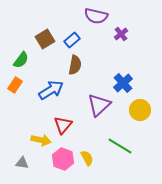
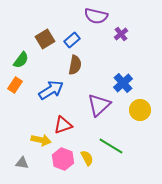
red triangle: rotated 30 degrees clockwise
green line: moved 9 px left
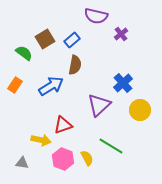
green semicircle: moved 3 px right, 7 px up; rotated 90 degrees counterclockwise
blue arrow: moved 4 px up
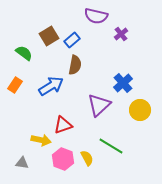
brown square: moved 4 px right, 3 px up
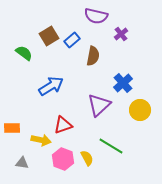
brown semicircle: moved 18 px right, 9 px up
orange rectangle: moved 3 px left, 43 px down; rotated 56 degrees clockwise
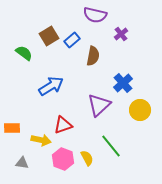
purple semicircle: moved 1 px left, 1 px up
green line: rotated 20 degrees clockwise
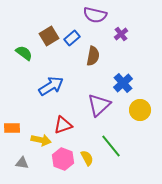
blue rectangle: moved 2 px up
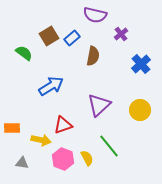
blue cross: moved 18 px right, 19 px up
green line: moved 2 px left
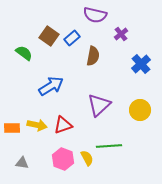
brown square: rotated 24 degrees counterclockwise
yellow arrow: moved 4 px left, 15 px up
green line: rotated 55 degrees counterclockwise
